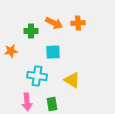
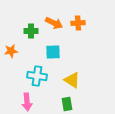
green rectangle: moved 15 px right
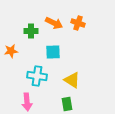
orange cross: rotated 24 degrees clockwise
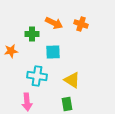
orange cross: moved 3 px right, 1 px down
green cross: moved 1 px right, 3 px down
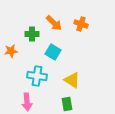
orange arrow: rotated 18 degrees clockwise
cyan square: rotated 35 degrees clockwise
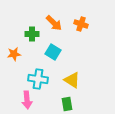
orange star: moved 3 px right, 3 px down
cyan cross: moved 1 px right, 3 px down
pink arrow: moved 2 px up
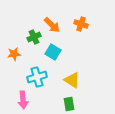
orange arrow: moved 2 px left, 2 px down
green cross: moved 2 px right, 3 px down; rotated 24 degrees counterclockwise
cyan cross: moved 1 px left, 2 px up; rotated 24 degrees counterclockwise
pink arrow: moved 4 px left
green rectangle: moved 2 px right
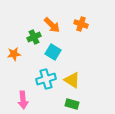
cyan cross: moved 9 px right, 2 px down
green rectangle: moved 3 px right; rotated 64 degrees counterclockwise
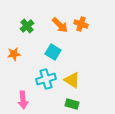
orange arrow: moved 8 px right
green cross: moved 7 px left, 11 px up; rotated 16 degrees counterclockwise
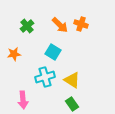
cyan cross: moved 1 px left, 2 px up
green rectangle: rotated 40 degrees clockwise
